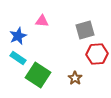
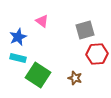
pink triangle: rotated 32 degrees clockwise
blue star: moved 1 px down
cyan rectangle: rotated 21 degrees counterclockwise
brown star: rotated 16 degrees counterclockwise
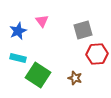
pink triangle: rotated 16 degrees clockwise
gray square: moved 2 px left
blue star: moved 6 px up
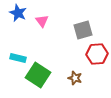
blue star: moved 18 px up; rotated 24 degrees counterclockwise
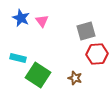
blue star: moved 3 px right, 5 px down
gray square: moved 3 px right, 1 px down
